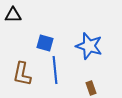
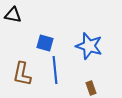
black triangle: rotated 12 degrees clockwise
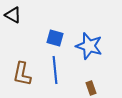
black triangle: rotated 18 degrees clockwise
blue square: moved 10 px right, 5 px up
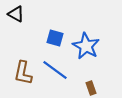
black triangle: moved 3 px right, 1 px up
blue star: moved 3 px left; rotated 12 degrees clockwise
blue line: rotated 48 degrees counterclockwise
brown L-shape: moved 1 px right, 1 px up
